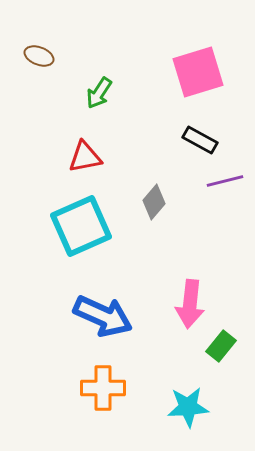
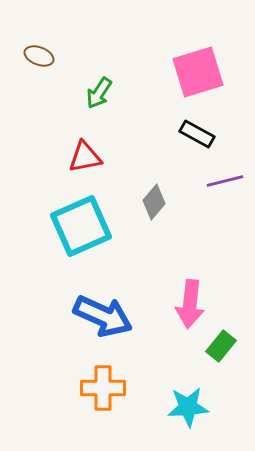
black rectangle: moved 3 px left, 6 px up
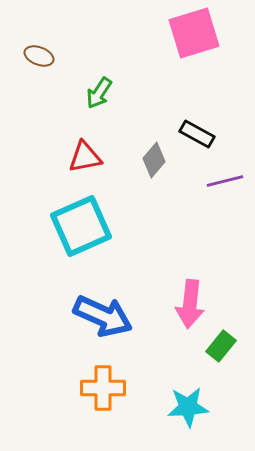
pink square: moved 4 px left, 39 px up
gray diamond: moved 42 px up
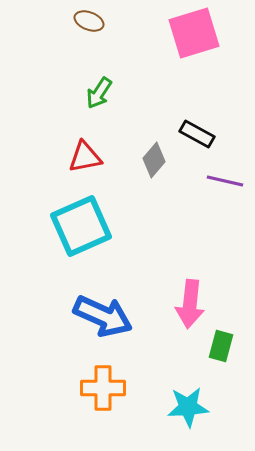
brown ellipse: moved 50 px right, 35 px up
purple line: rotated 27 degrees clockwise
green rectangle: rotated 24 degrees counterclockwise
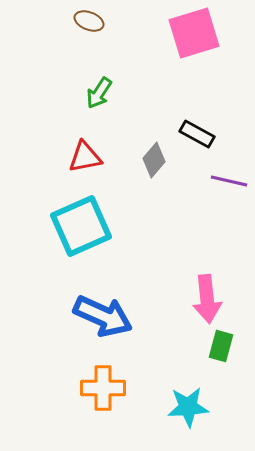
purple line: moved 4 px right
pink arrow: moved 17 px right, 5 px up; rotated 12 degrees counterclockwise
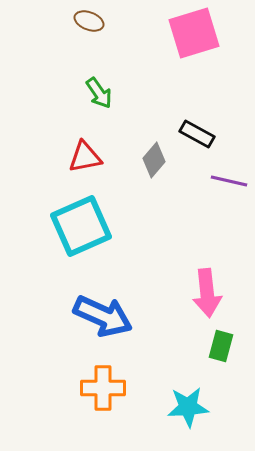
green arrow: rotated 68 degrees counterclockwise
pink arrow: moved 6 px up
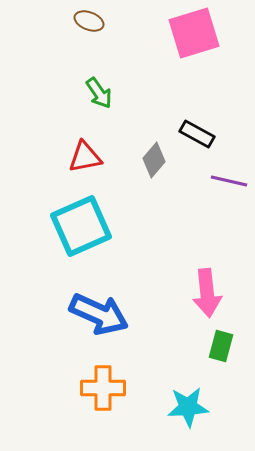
blue arrow: moved 4 px left, 2 px up
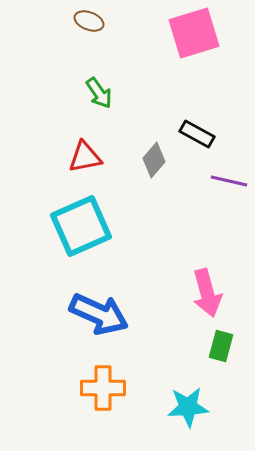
pink arrow: rotated 9 degrees counterclockwise
